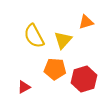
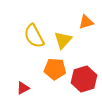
red triangle: moved 1 px left, 1 px down
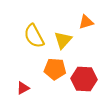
red hexagon: rotated 20 degrees clockwise
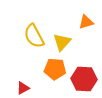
yellow triangle: moved 1 px left, 2 px down
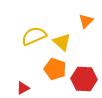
orange triangle: moved 1 px up; rotated 28 degrees counterclockwise
yellow semicircle: rotated 95 degrees clockwise
yellow triangle: rotated 30 degrees counterclockwise
orange pentagon: rotated 15 degrees clockwise
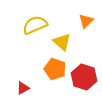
yellow semicircle: moved 1 px right, 11 px up
red hexagon: moved 2 px up; rotated 15 degrees clockwise
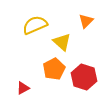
orange pentagon: moved 1 px left; rotated 25 degrees clockwise
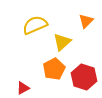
yellow triangle: rotated 36 degrees clockwise
